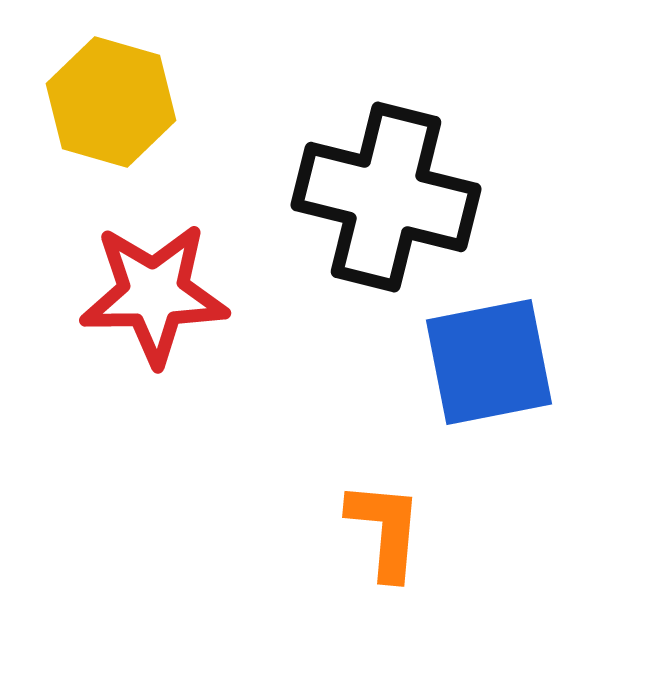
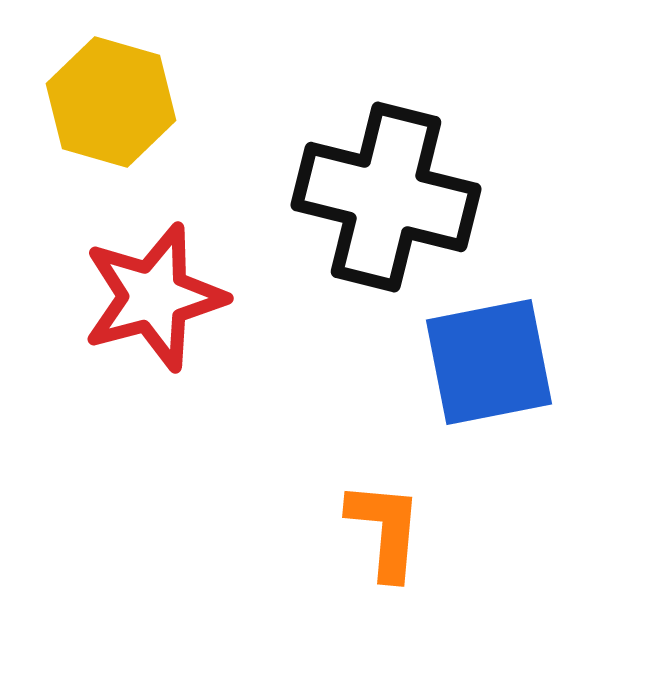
red star: moved 3 px down; rotated 14 degrees counterclockwise
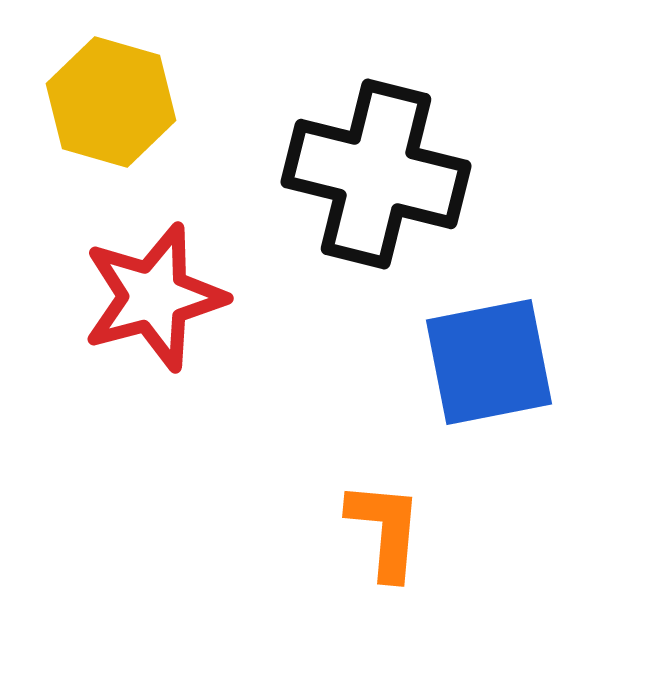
black cross: moved 10 px left, 23 px up
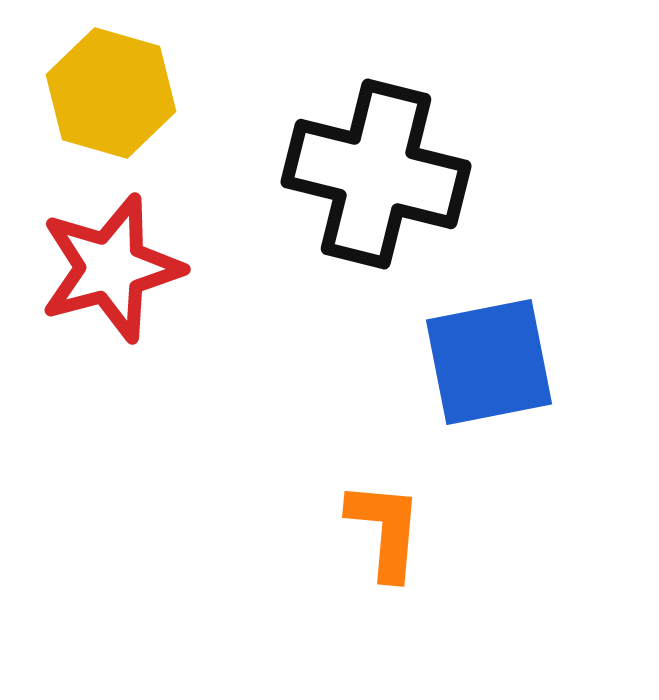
yellow hexagon: moved 9 px up
red star: moved 43 px left, 29 px up
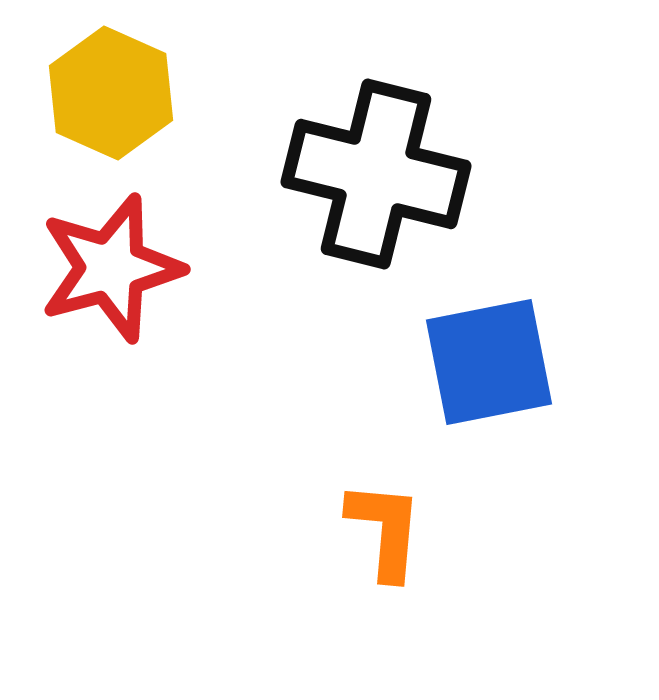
yellow hexagon: rotated 8 degrees clockwise
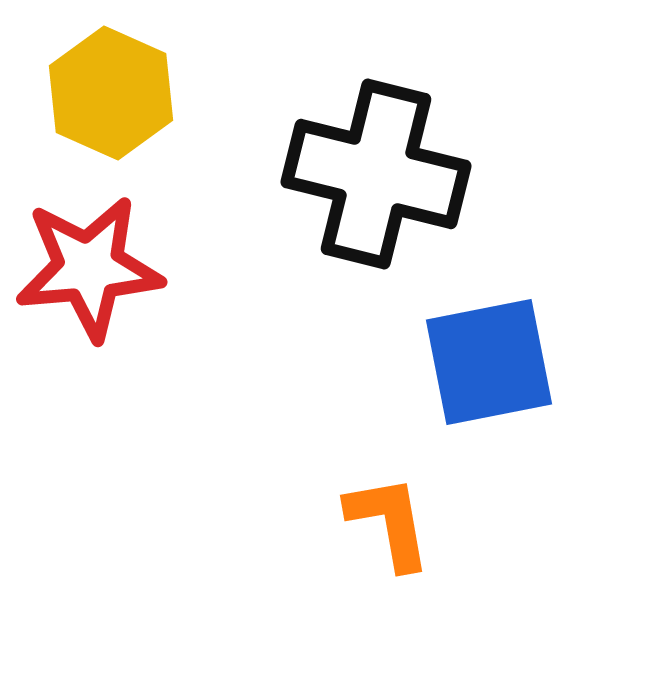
red star: moved 22 px left; rotated 10 degrees clockwise
orange L-shape: moved 4 px right, 8 px up; rotated 15 degrees counterclockwise
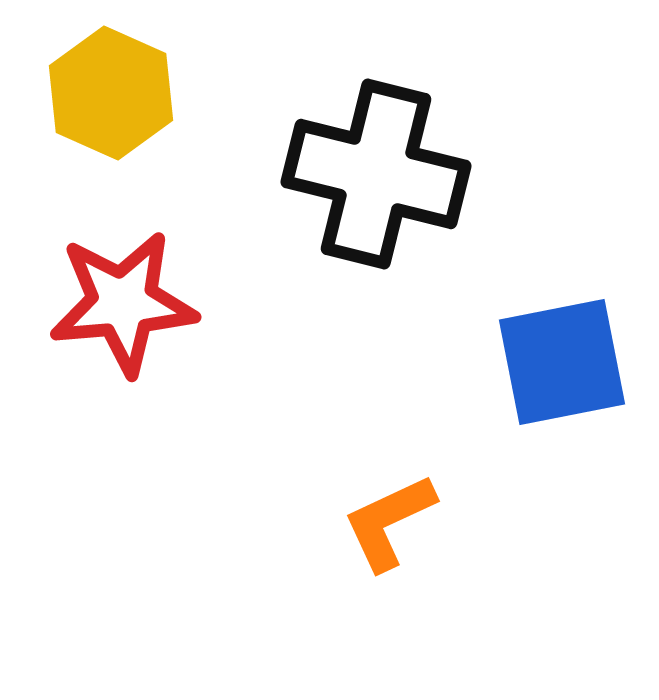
red star: moved 34 px right, 35 px down
blue square: moved 73 px right
orange L-shape: rotated 105 degrees counterclockwise
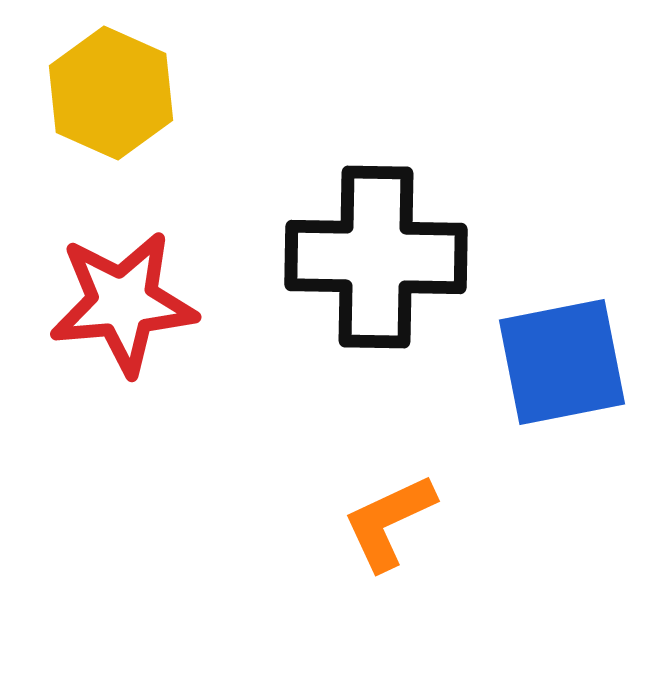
black cross: moved 83 px down; rotated 13 degrees counterclockwise
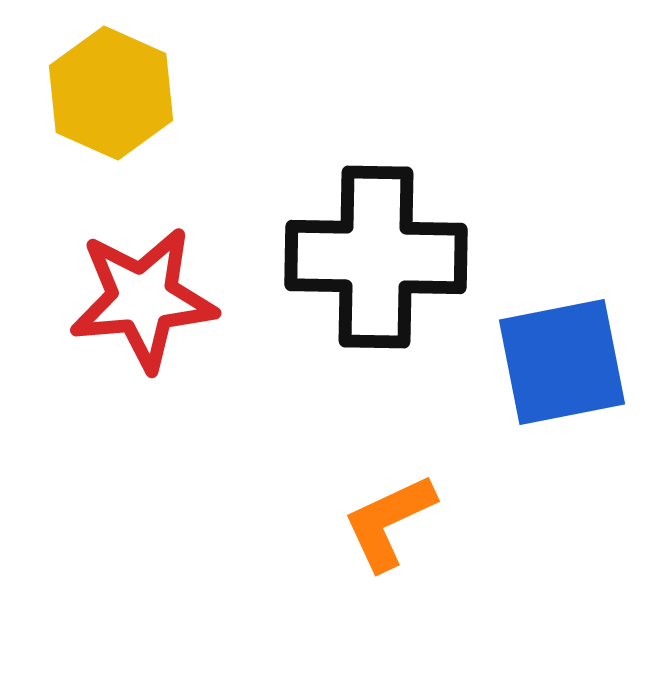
red star: moved 20 px right, 4 px up
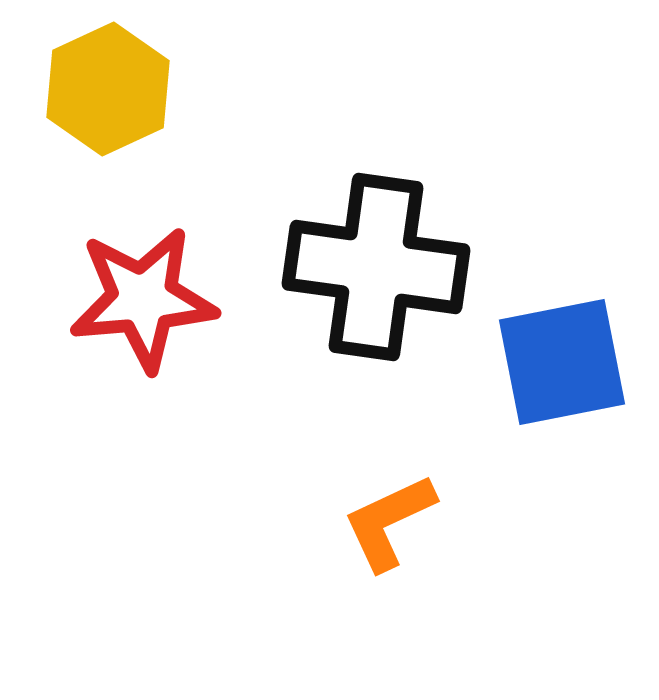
yellow hexagon: moved 3 px left, 4 px up; rotated 11 degrees clockwise
black cross: moved 10 px down; rotated 7 degrees clockwise
